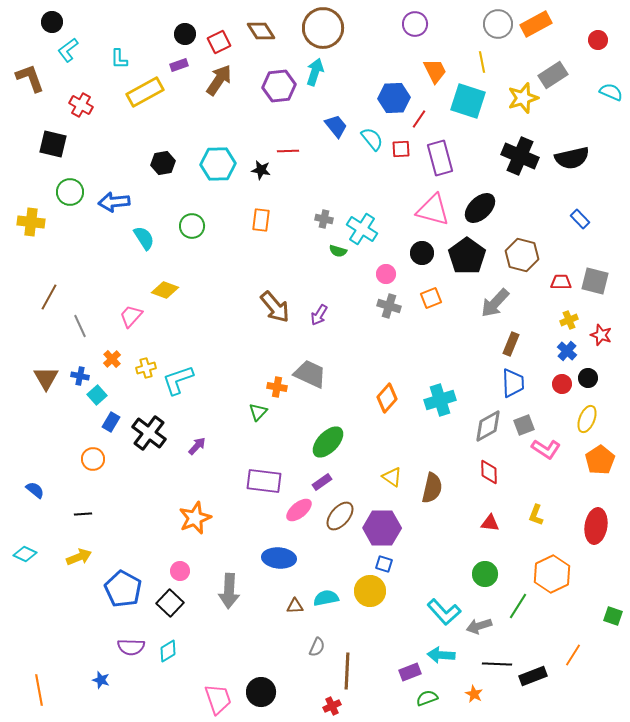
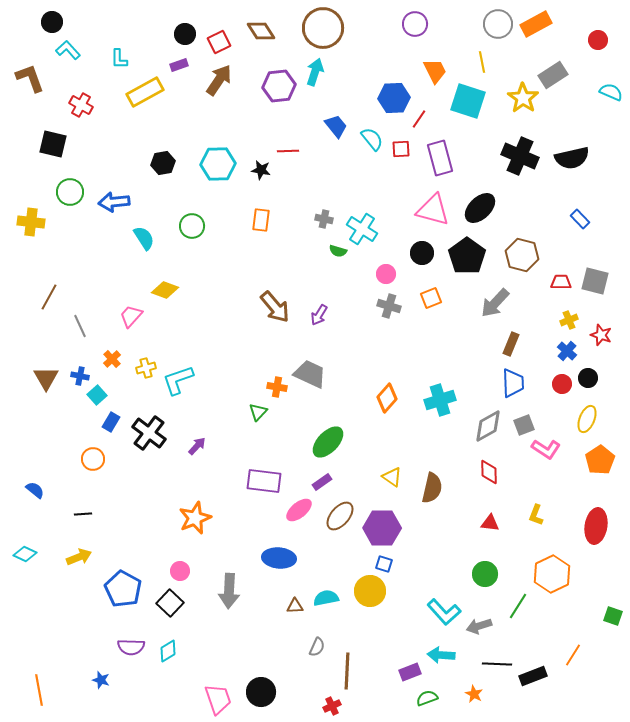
cyan L-shape at (68, 50): rotated 85 degrees clockwise
yellow star at (523, 98): rotated 20 degrees counterclockwise
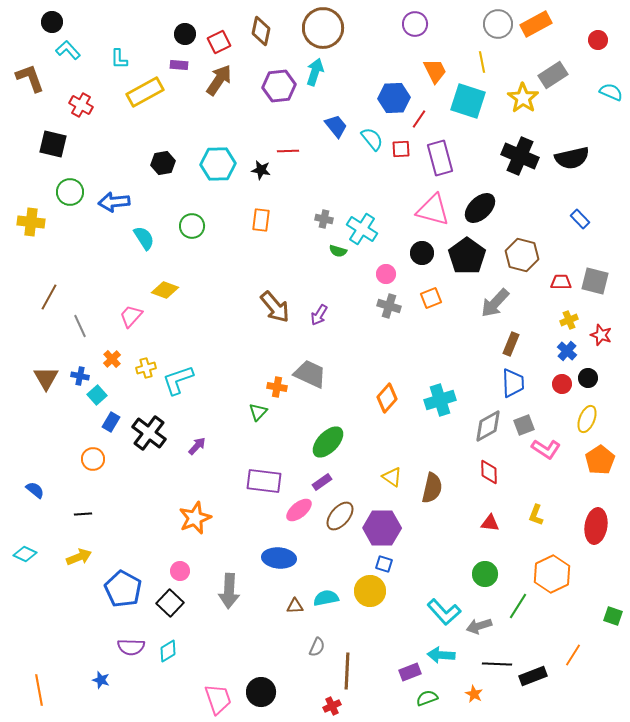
brown diamond at (261, 31): rotated 44 degrees clockwise
purple rectangle at (179, 65): rotated 24 degrees clockwise
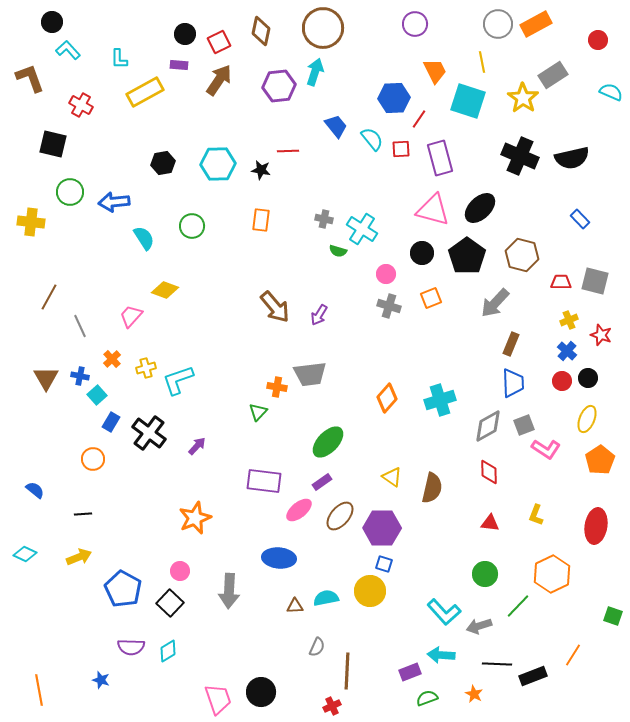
gray trapezoid at (310, 374): rotated 148 degrees clockwise
red circle at (562, 384): moved 3 px up
green line at (518, 606): rotated 12 degrees clockwise
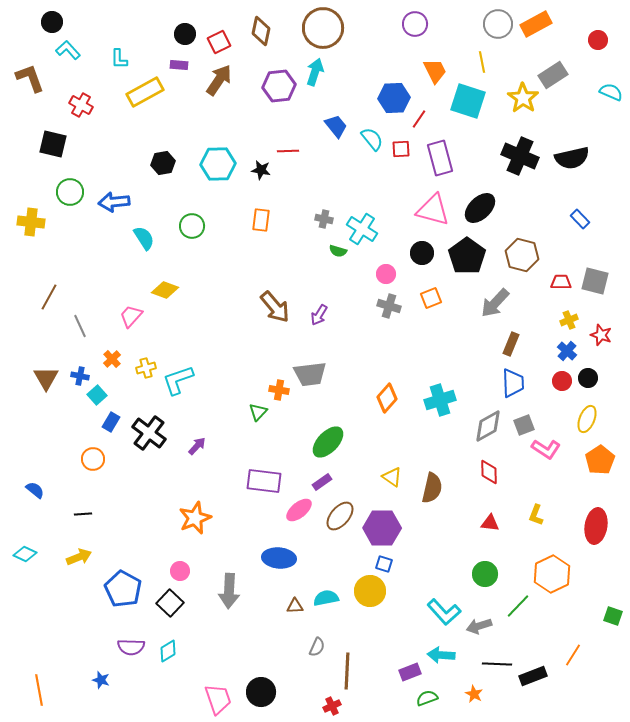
orange cross at (277, 387): moved 2 px right, 3 px down
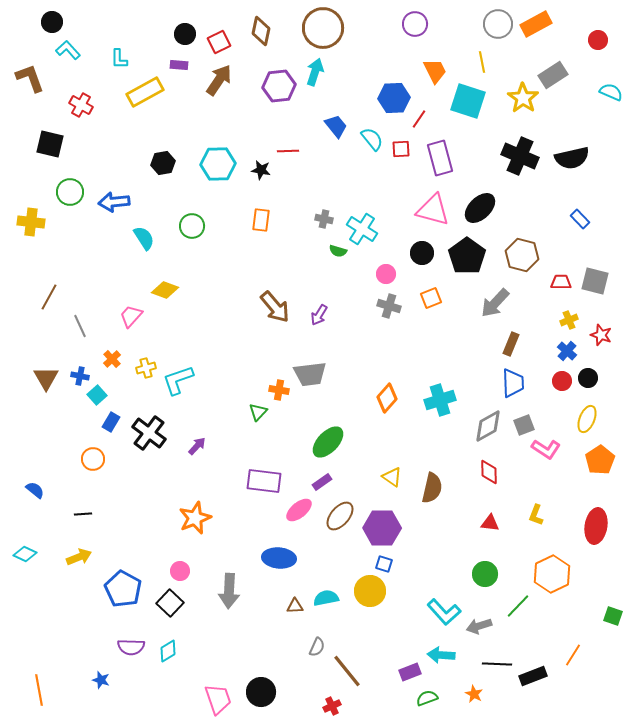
black square at (53, 144): moved 3 px left
brown line at (347, 671): rotated 42 degrees counterclockwise
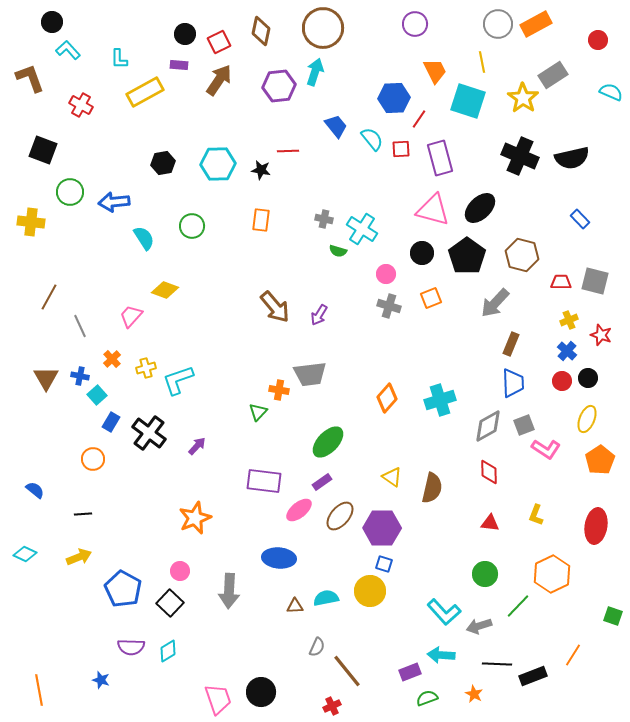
black square at (50, 144): moved 7 px left, 6 px down; rotated 8 degrees clockwise
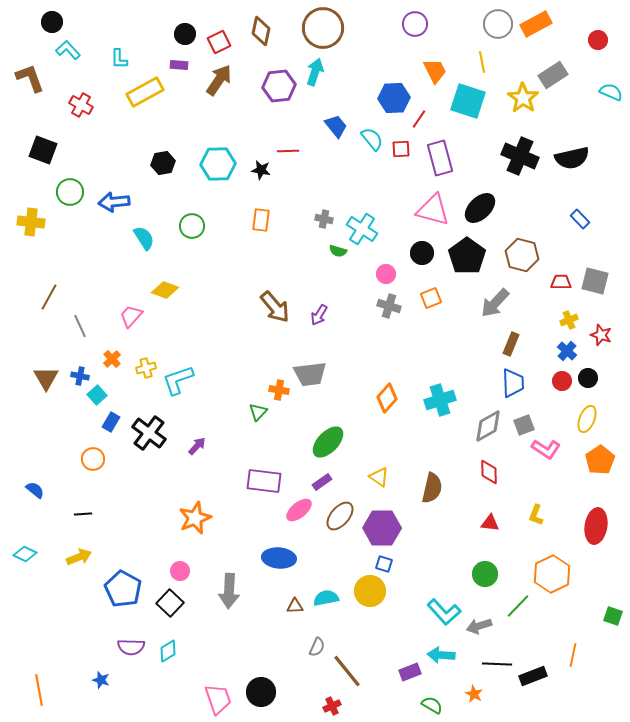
yellow triangle at (392, 477): moved 13 px left
orange line at (573, 655): rotated 20 degrees counterclockwise
green semicircle at (427, 698): moved 5 px right, 7 px down; rotated 50 degrees clockwise
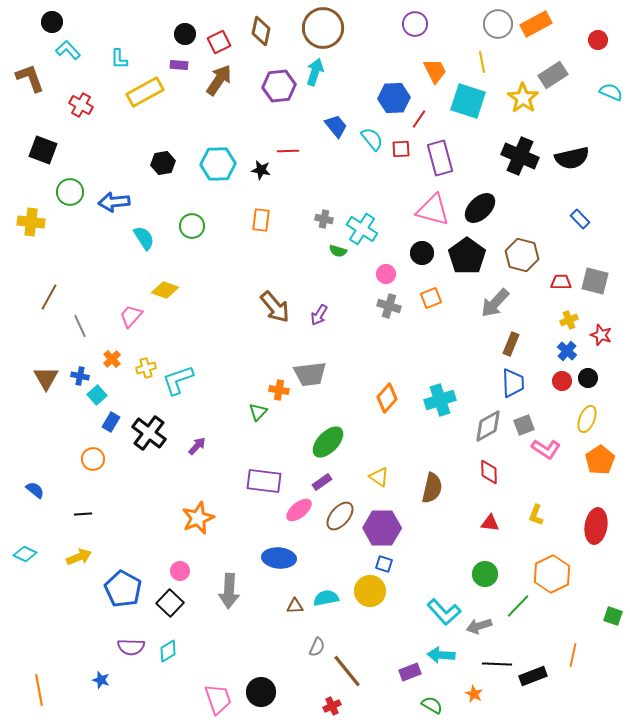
orange star at (195, 518): moved 3 px right
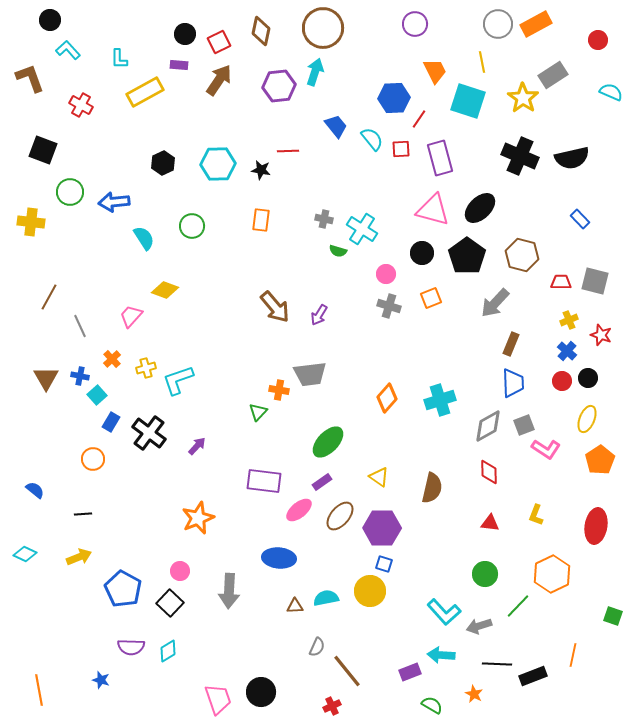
black circle at (52, 22): moved 2 px left, 2 px up
black hexagon at (163, 163): rotated 15 degrees counterclockwise
